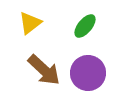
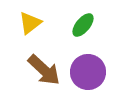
green ellipse: moved 2 px left, 1 px up
purple circle: moved 1 px up
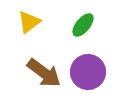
yellow triangle: moved 1 px left, 1 px up
brown arrow: moved 3 px down; rotated 6 degrees counterclockwise
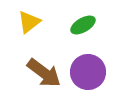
green ellipse: rotated 20 degrees clockwise
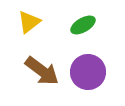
brown arrow: moved 2 px left, 2 px up
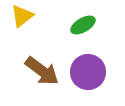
yellow triangle: moved 7 px left, 6 px up
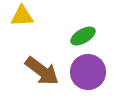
yellow triangle: rotated 35 degrees clockwise
green ellipse: moved 11 px down
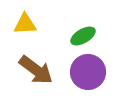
yellow triangle: moved 3 px right, 8 px down
brown arrow: moved 6 px left, 1 px up
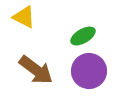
yellow triangle: moved 1 px left, 7 px up; rotated 30 degrees clockwise
purple circle: moved 1 px right, 1 px up
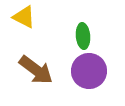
green ellipse: rotated 65 degrees counterclockwise
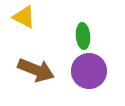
brown arrow: rotated 15 degrees counterclockwise
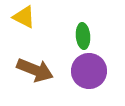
brown arrow: moved 1 px left
